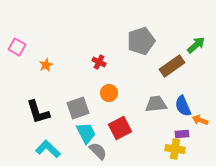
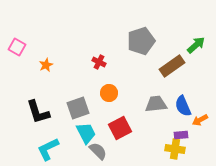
orange arrow: rotated 49 degrees counterclockwise
purple rectangle: moved 1 px left, 1 px down
cyan L-shape: rotated 70 degrees counterclockwise
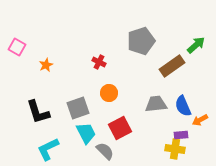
gray semicircle: moved 7 px right
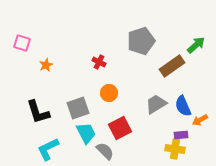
pink square: moved 5 px right, 4 px up; rotated 12 degrees counterclockwise
gray trapezoid: rotated 25 degrees counterclockwise
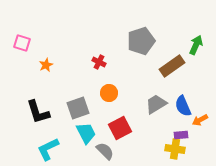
green arrow: rotated 24 degrees counterclockwise
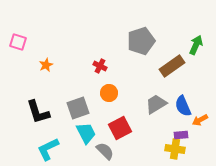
pink square: moved 4 px left, 1 px up
red cross: moved 1 px right, 4 px down
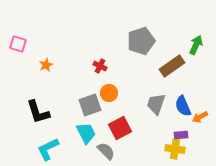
pink square: moved 2 px down
gray trapezoid: rotated 40 degrees counterclockwise
gray square: moved 12 px right, 3 px up
orange arrow: moved 3 px up
gray semicircle: moved 1 px right
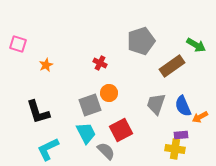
green arrow: rotated 96 degrees clockwise
red cross: moved 3 px up
red square: moved 1 px right, 2 px down
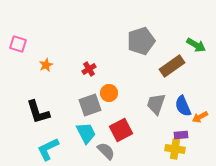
red cross: moved 11 px left, 6 px down; rotated 32 degrees clockwise
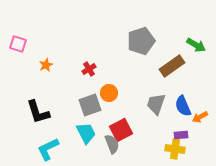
gray semicircle: moved 6 px right, 7 px up; rotated 24 degrees clockwise
